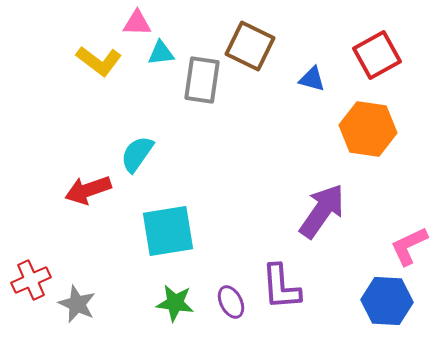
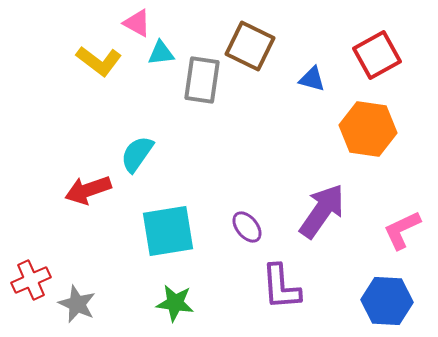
pink triangle: rotated 28 degrees clockwise
pink L-shape: moved 7 px left, 16 px up
purple ellipse: moved 16 px right, 75 px up; rotated 12 degrees counterclockwise
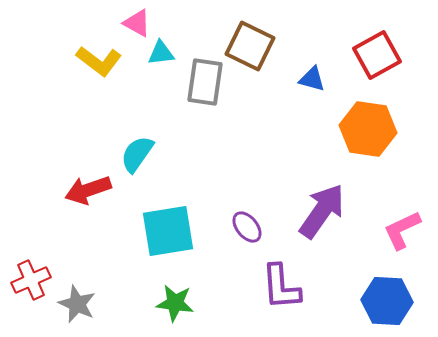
gray rectangle: moved 3 px right, 2 px down
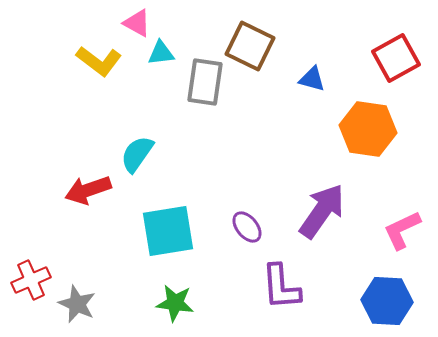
red square: moved 19 px right, 3 px down
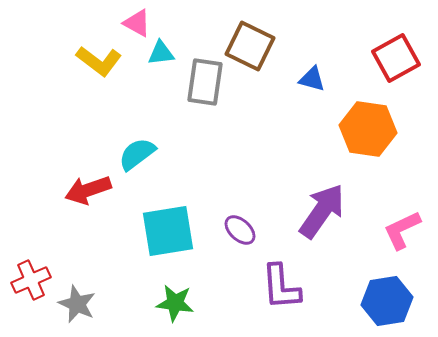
cyan semicircle: rotated 18 degrees clockwise
purple ellipse: moved 7 px left, 3 px down; rotated 8 degrees counterclockwise
blue hexagon: rotated 12 degrees counterclockwise
